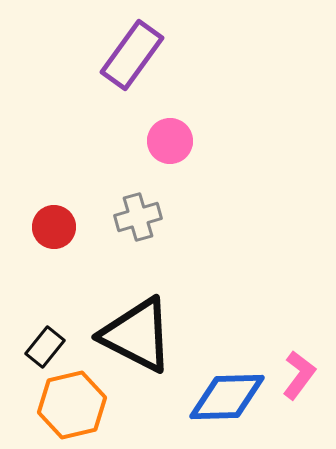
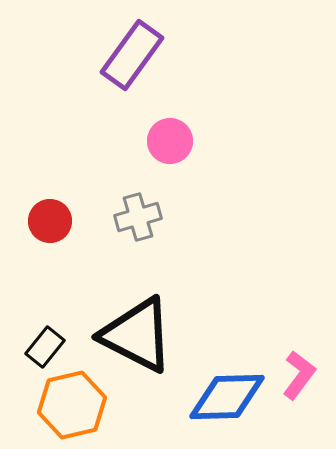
red circle: moved 4 px left, 6 px up
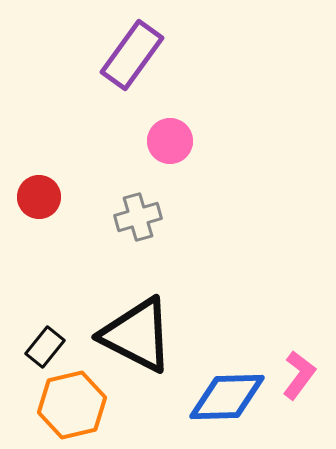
red circle: moved 11 px left, 24 px up
